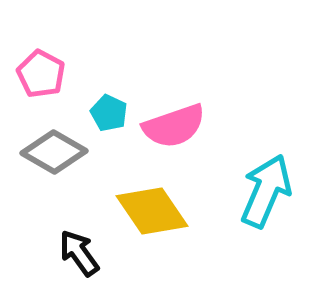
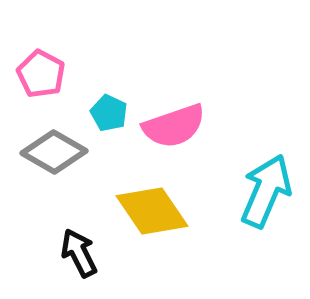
black arrow: rotated 9 degrees clockwise
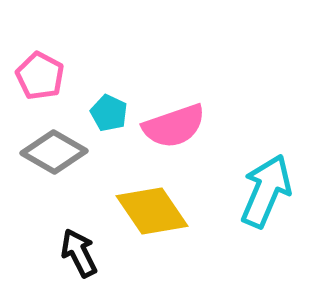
pink pentagon: moved 1 px left, 2 px down
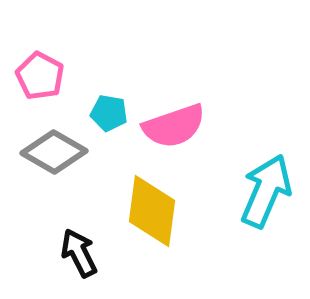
cyan pentagon: rotated 15 degrees counterclockwise
yellow diamond: rotated 42 degrees clockwise
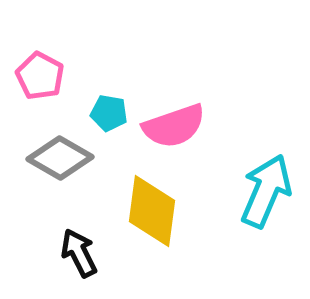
gray diamond: moved 6 px right, 6 px down
